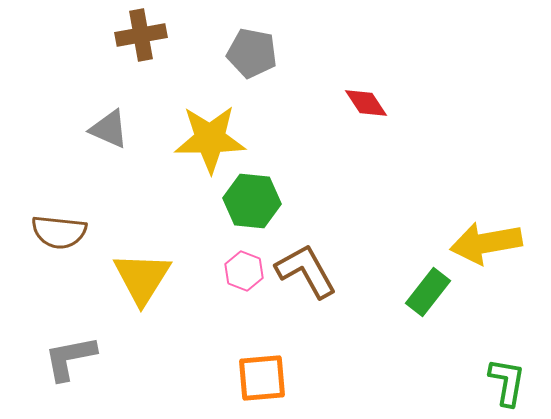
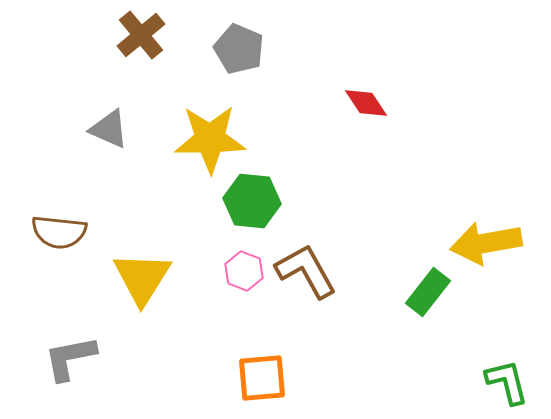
brown cross: rotated 30 degrees counterclockwise
gray pentagon: moved 13 px left, 4 px up; rotated 12 degrees clockwise
green L-shape: rotated 24 degrees counterclockwise
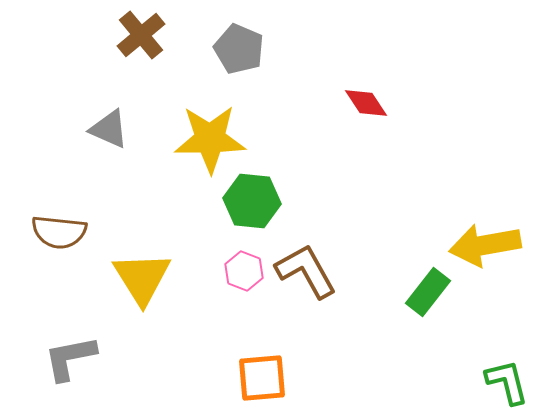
yellow arrow: moved 1 px left, 2 px down
yellow triangle: rotated 4 degrees counterclockwise
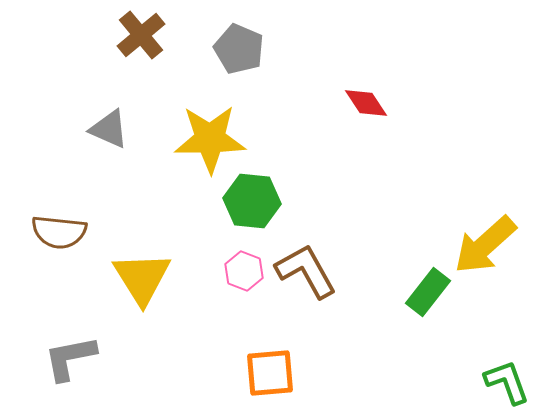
yellow arrow: rotated 32 degrees counterclockwise
orange square: moved 8 px right, 5 px up
green L-shape: rotated 6 degrees counterclockwise
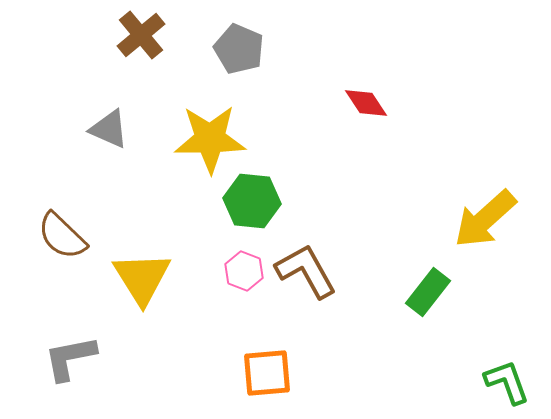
brown semicircle: moved 3 px right, 4 px down; rotated 38 degrees clockwise
yellow arrow: moved 26 px up
orange square: moved 3 px left
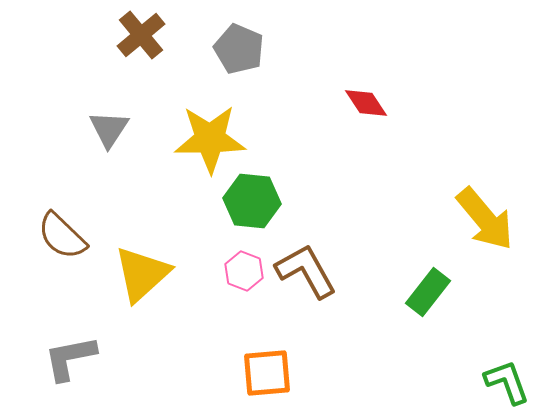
gray triangle: rotated 39 degrees clockwise
yellow arrow: rotated 88 degrees counterclockwise
yellow triangle: moved 4 px up; rotated 20 degrees clockwise
